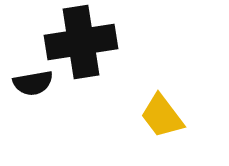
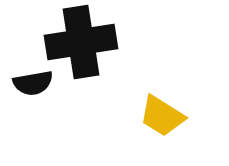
yellow trapezoid: rotated 21 degrees counterclockwise
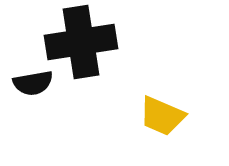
yellow trapezoid: rotated 9 degrees counterclockwise
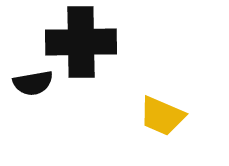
black cross: rotated 8 degrees clockwise
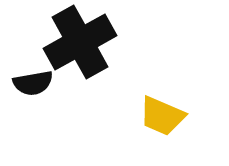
black cross: moved 1 px left; rotated 28 degrees counterclockwise
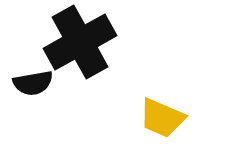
yellow trapezoid: moved 2 px down
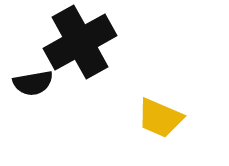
yellow trapezoid: moved 2 px left
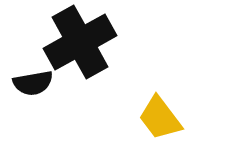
yellow trapezoid: rotated 30 degrees clockwise
